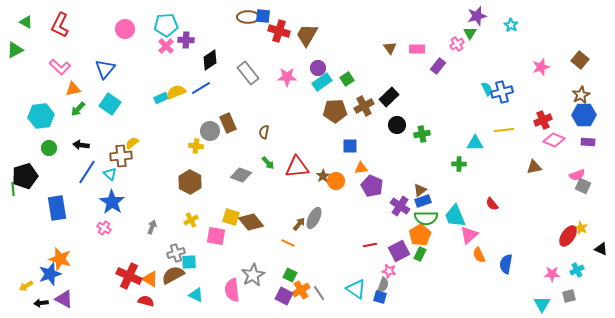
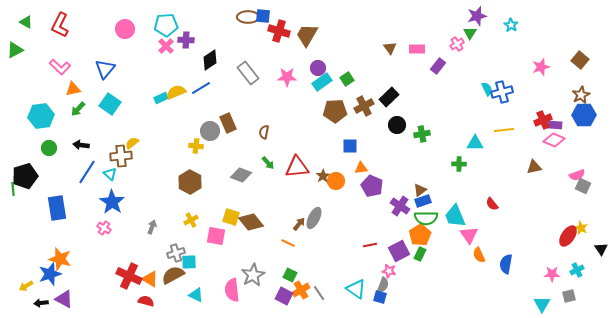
purple rectangle at (588, 142): moved 33 px left, 17 px up
pink triangle at (469, 235): rotated 24 degrees counterclockwise
black triangle at (601, 249): rotated 32 degrees clockwise
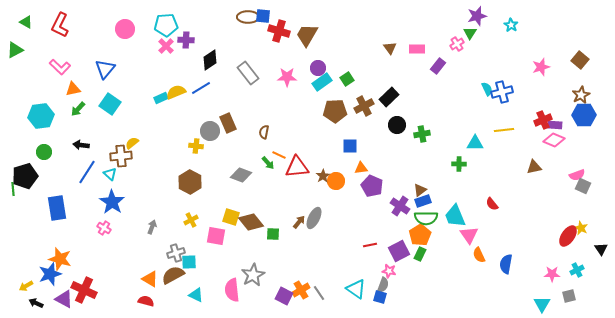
green circle at (49, 148): moved 5 px left, 4 px down
brown arrow at (299, 224): moved 2 px up
orange line at (288, 243): moved 9 px left, 88 px up
green square at (290, 275): moved 17 px left, 41 px up; rotated 24 degrees counterclockwise
red cross at (129, 276): moved 45 px left, 14 px down
black arrow at (41, 303): moved 5 px left; rotated 32 degrees clockwise
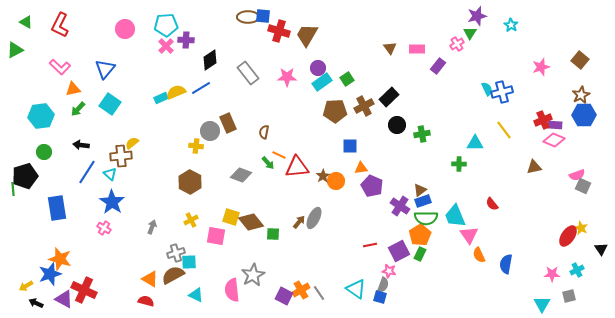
yellow line at (504, 130): rotated 60 degrees clockwise
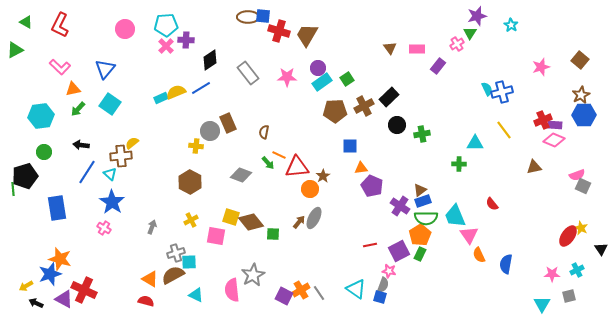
orange circle at (336, 181): moved 26 px left, 8 px down
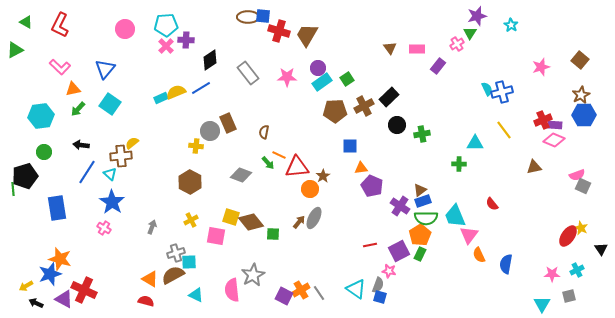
pink triangle at (469, 235): rotated 12 degrees clockwise
gray semicircle at (383, 285): moved 5 px left
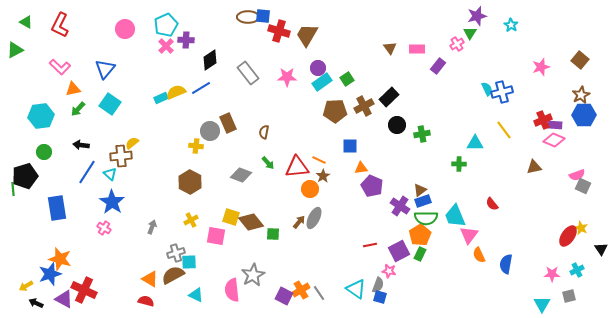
cyan pentagon at (166, 25): rotated 20 degrees counterclockwise
orange line at (279, 155): moved 40 px right, 5 px down
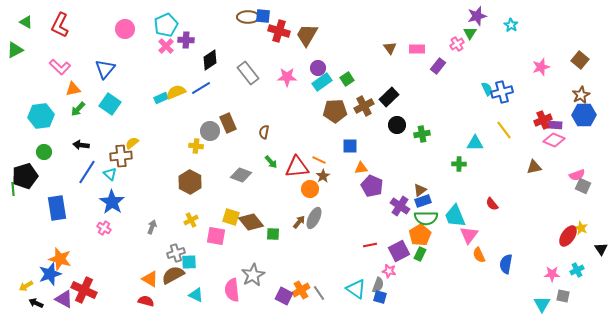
green arrow at (268, 163): moved 3 px right, 1 px up
gray square at (569, 296): moved 6 px left; rotated 24 degrees clockwise
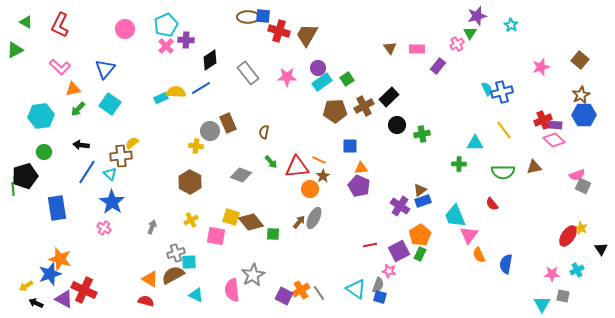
yellow semicircle at (176, 92): rotated 24 degrees clockwise
pink diamond at (554, 140): rotated 20 degrees clockwise
purple pentagon at (372, 186): moved 13 px left
green semicircle at (426, 218): moved 77 px right, 46 px up
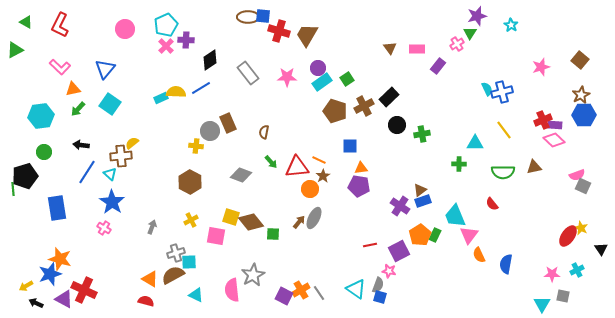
brown pentagon at (335, 111): rotated 20 degrees clockwise
purple pentagon at (359, 186): rotated 15 degrees counterclockwise
green rectangle at (420, 254): moved 15 px right, 19 px up
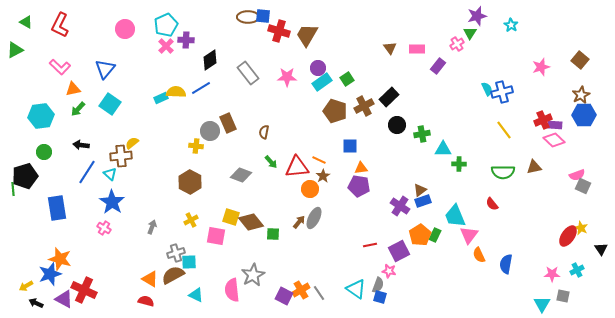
cyan triangle at (475, 143): moved 32 px left, 6 px down
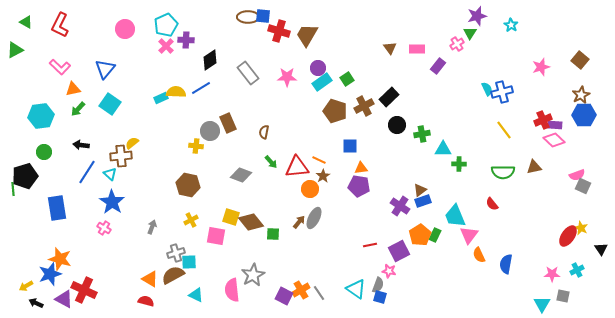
brown hexagon at (190, 182): moved 2 px left, 3 px down; rotated 15 degrees counterclockwise
